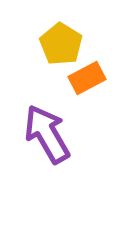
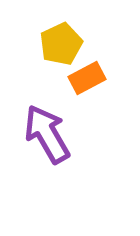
yellow pentagon: rotated 15 degrees clockwise
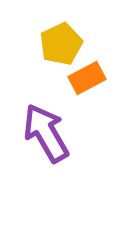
purple arrow: moved 1 px left, 1 px up
